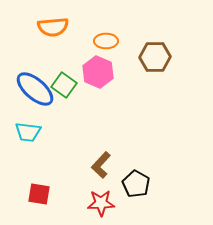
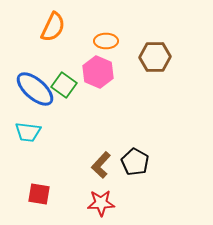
orange semicircle: rotated 60 degrees counterclockwise
black pentagon: moved 1 px left, 22 px up
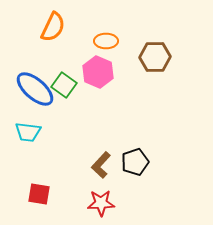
black pentagon: rotated 24 degrees clockwise
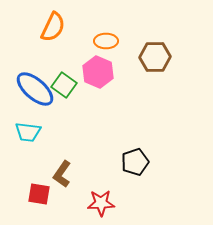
brown L-shape: moved 39 px left, 9 px down; rotated 8 degrees counterclockwise
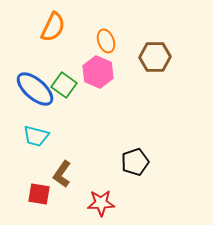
orange ellipse: rotated 70 degrees clockwise
cyan trapezoid: moved 8 px right, 4 px down; rotated 8 degrees clockwise
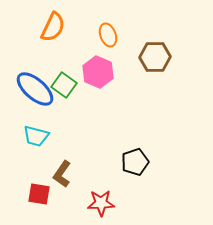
orange ellipse: moved 2 px right, 6 px up
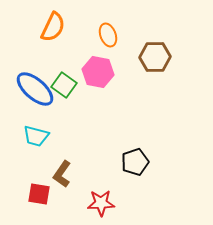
pink hexagon: rotated 12 degrees counterclockwise
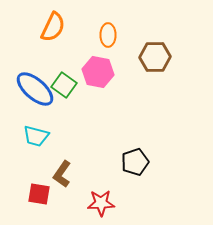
orange ellipse: rotated 20 degrees clockwise
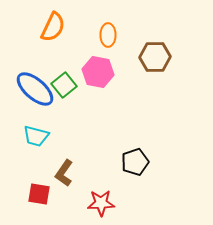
green square: rotated 15 degrees clockwise
brown L-shape: moved 2 px right, 1 px up
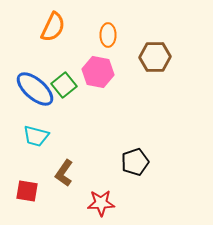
red square: moved 12 px left, 3 px up
